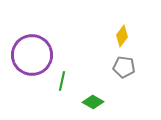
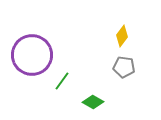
green line: rotated 24 degrees clockwise
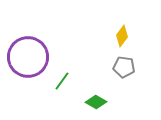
purple circle: moved 4 px left, 2 px down
green diamond: moved 3 px right
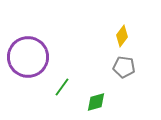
green line: moved 6 px down
green diamond: rotated 45 degrees counterclockwise
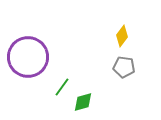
green diamond: moved 13 px left
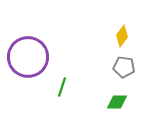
green line: rotated 18 degrees counterclockwise
green diamond: moved 34 px right; rotated 15 degrees clockwise
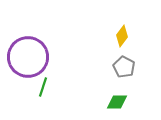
gray pentagon: rotated 20 degrees clockwise
green line: moved 19 px left
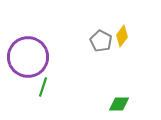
gray pentagon: moved 23 px left, 26 px up
green diamond: moved 2 px right, 2 px down
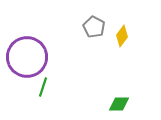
gray pentagon: moved 7 px left, 14 px up
purple circle: moved 1 px left
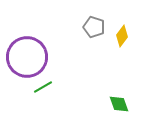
gray pentagon: rotated 10 degrees counterclockwise
green line: rotated 42 degrees clockwise
green diamond: rotated 70 degrees clockwise
